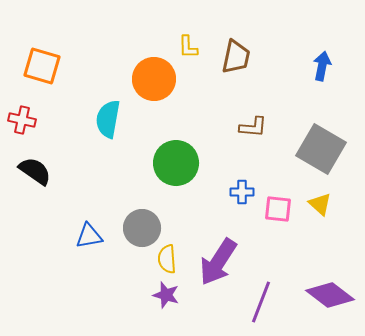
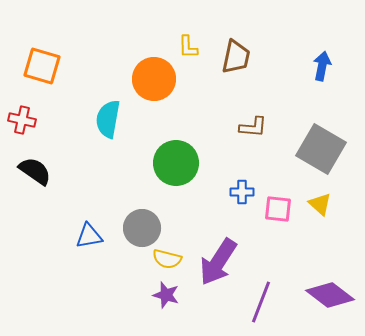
yellow semicircle: rotated 72 degrees counterclockwise
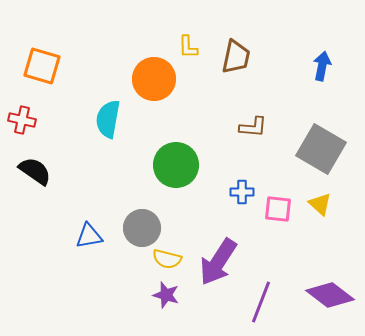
green circle: moved 2 px down
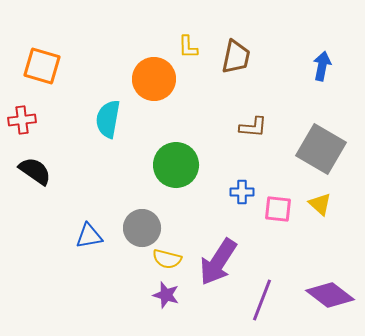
red cross: rotated 20 degrees counterclockwise
purple line: moved 1 px right, 2 px up
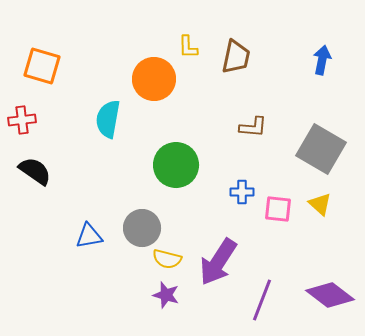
blue arrow: moved 6 px up
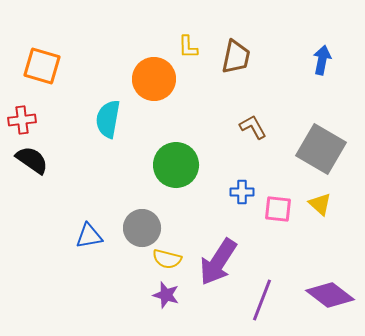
brown L-shape: rotated 124 degrees counterclockwise
black semicircle: moved 3 px left, 11 px up
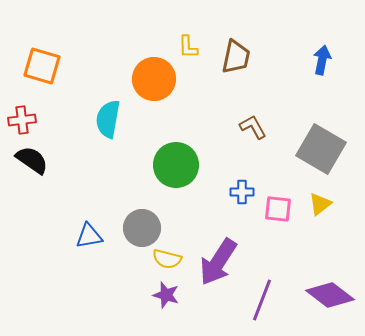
yellow triangle: rotated 40 degrees clockwise
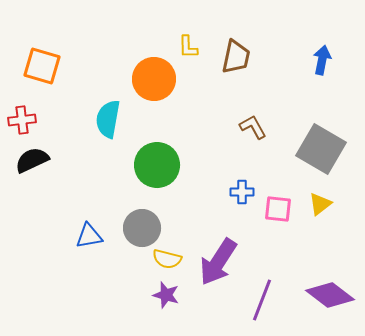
black semicircle: rotated 60 degrees counterclockwise
green circle: moved 19 px left
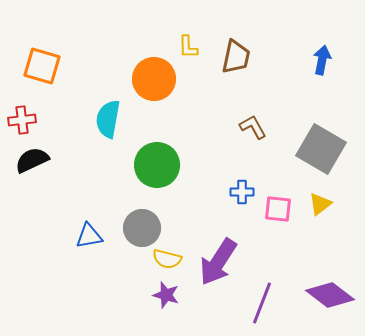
purple line: moved 3 px down
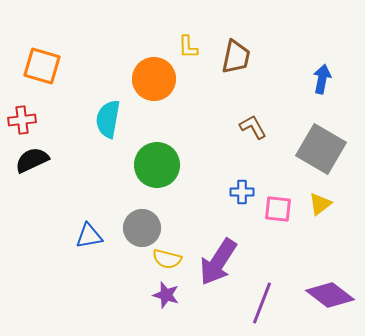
blue arrow: moved 19 px down
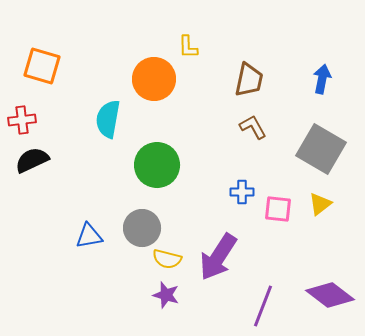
brown trapezoid: moved 13 px right, 23 px down
purple arrow: moved 5 px up
purple line: moved 1 px right, 3 px down
